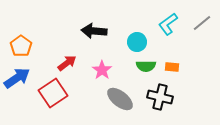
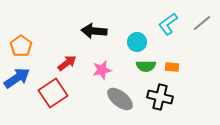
pink star: rotated 24 degrees clockwise
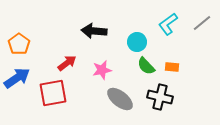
orange pentagon: moved 2 px left, 2 px up
green semicircle: rotated 48 degrees clockwise
red square: rotated 24 degrees clockwise
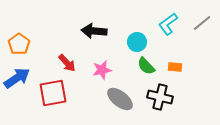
red arrow: rotated 84 degrees clockwise
orange rectangle: moved 3 px right
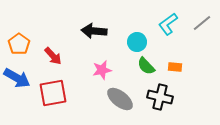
red arrow: moved 14 px left, 7 px up
blue arrow: rotated 64 degrees clockwise
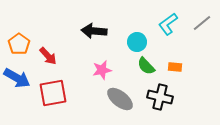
red arrow: moved 5 px left
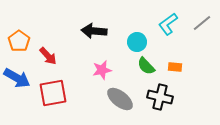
orange pentagon: moved 3 px up
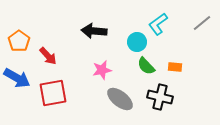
cyan L-shape: moved 10 px left
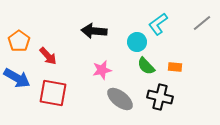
red square: rotated 20 degrees clockwise
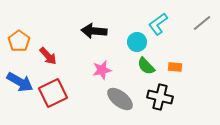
blue arrow: moved 3 px right, 4 px down
red square: rotated 36 degrees counterclockwise
